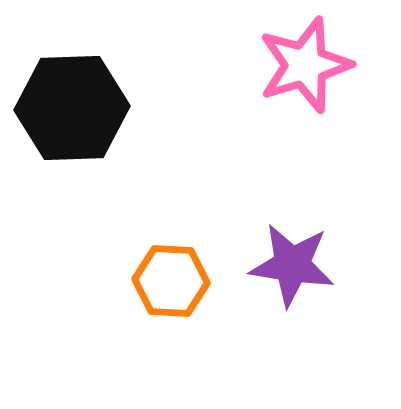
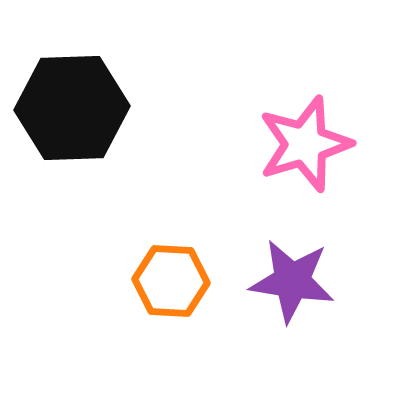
pink star: moved 79 px down
purple star: moved 16 px down
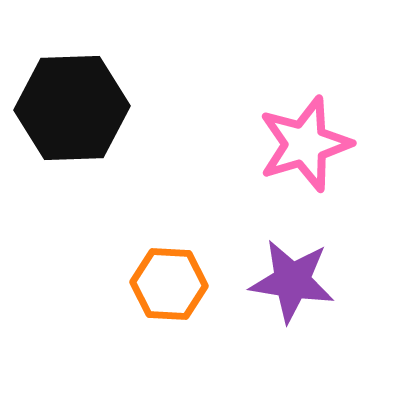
orange hexagon: moved 2 px left, 3 px down
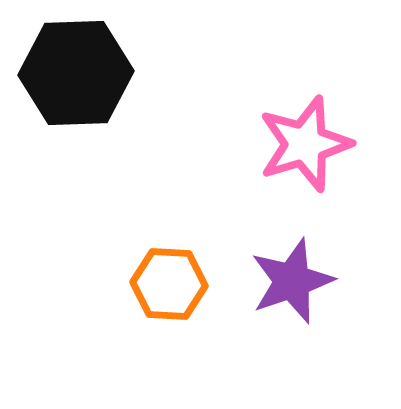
black hexagon: moved 4 px right, 35 px up
purple star: rotated 28 degrees counterclockwise
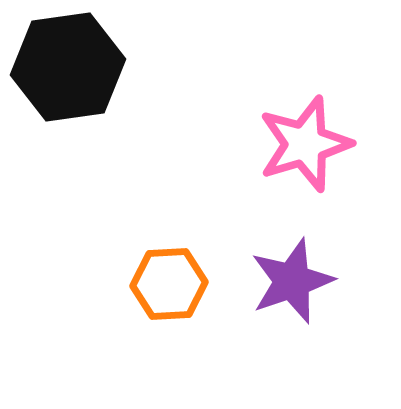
black hexagon: moved 8 px left, 6 px up; rotated 6 degrees counterclockwise
orange hexagon: rotated 6 degrees counterclockwise
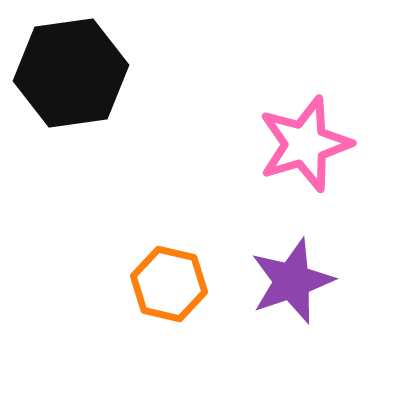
black hexagon: moved 3 px right, 6 px down
orange hexagon: rotated 16 degrees clockwise
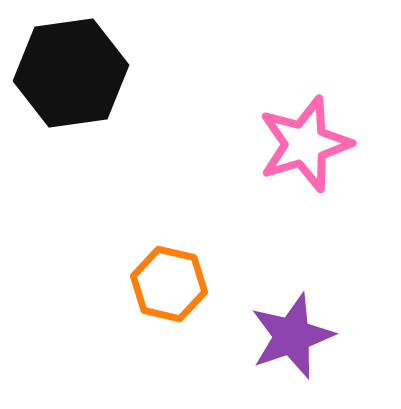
purple star: moved 55 px down
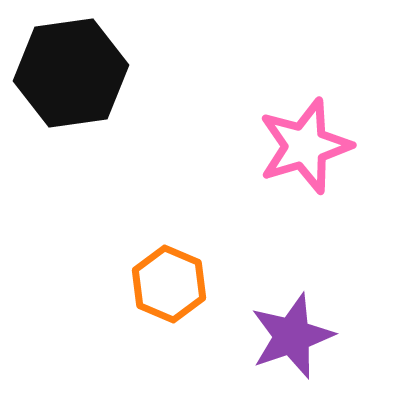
pink star: moved 2 px down
orange hexagon: rotated 10 degrees clockwise
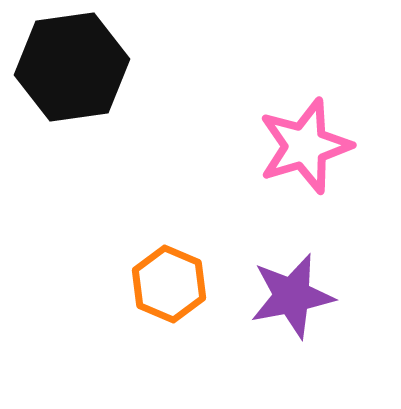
black hexagon: moved 1 px right, 6 px up
purple star: moved 40 px up; rotated 8 degrees clockwise
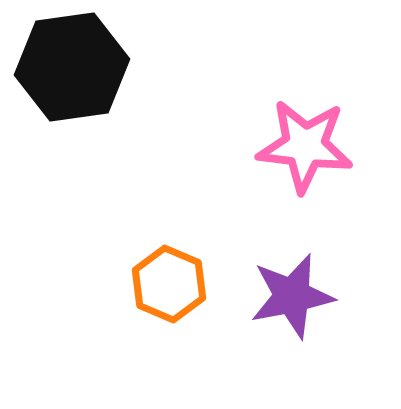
pink star: rotated 24 degrees clockwise
